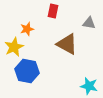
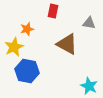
cyan star: rotated 12 degrees clockwise
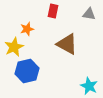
gray triangle: moved 9 px up
blue hexagon: rotated 25 degrees counterclockwise
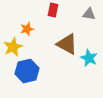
red rectangle: moved 1 px up
yellow star: moved 1 px left
cyan star: moved 28 px up
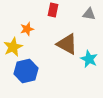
cyan star: moved 1 px down
blue hexagon: moved 1 px left
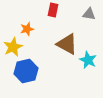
cyan star: moved 1 px left, 1 px down
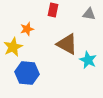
blue hexagon: moved 1 px right, 2 px down; rotated 20 degrees clockwise
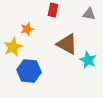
blue hexagon: moved 2 px right, 2 px up
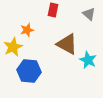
gray triangle: rotated 32 degrees clockwise
orange star: moved 1 px down
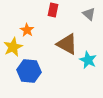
orange star: rotated 24 degrees counterclockwise
